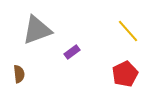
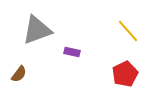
purple rectangle: rotated 49 degrees clockwise
brown semicircle: rotated 42 degrees clockwise
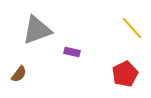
yellow line: moved 4 px right, 3 px up
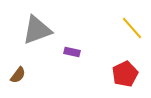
brown semicircle: moved 1 px left, 1 px down
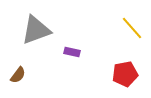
gray triangle: moved 1 px left
red pentagon: rotated 15 degrees clockwise
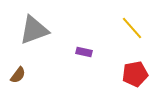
gray triangle: moved 2 px left
purple rectangle: moved 12 px right
red pentagon: moved 10 px right
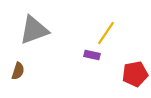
yellow line: moved 26 px left, 5 px down; rotated 75 degrees clockwise
purple rectangle: moved 8 px right, 3 px down
brown semicircle: moved 4 px up; rotated 18 degrees counterclockwise
